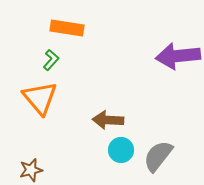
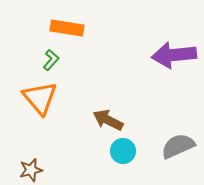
purple arrow: moved 4 px left, 1 px up
brown arrow: rotated 24 degrees clockwise
cyan circle: moved 2 px right, 1 px down
gray semicircle: moved 20 px right, 10 px up; rotated 28 degrees clockwise
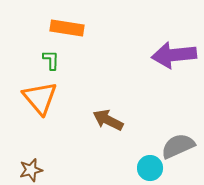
green L-shape: rotated 40 degrees counterclockwise
cyan circle: moved 27 px right, 17 px down
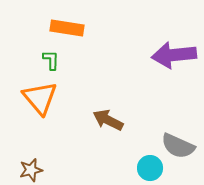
gray semicircle: rotated 132 degrees counterclockwise
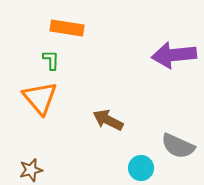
cyan circle: moved 9 px left
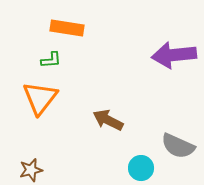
green L-shape: rotated 85 degrees clockwise
orange triangle: rotated 18 degrees clockwise
